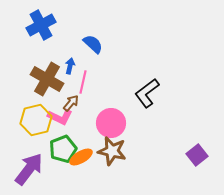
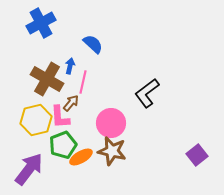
blue cross: moved 2 px up
pink L-shape: rotated 60 degrees clockwise
green pentagon: moved 4 px up
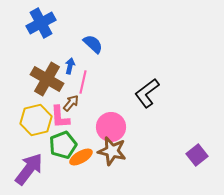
pink circle: moved 4 px down
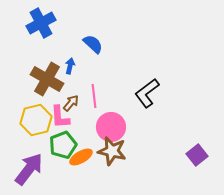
pink line: moved 11 px right, 14 px down; rotated 20 degrees counterclockwise
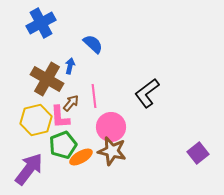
purple square: moved 1 px right, 2 px up
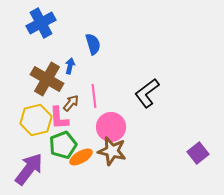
blue semicircle: rotated 30 degrees clockwise
pink L-shape: moved 1 px left, 1 px down
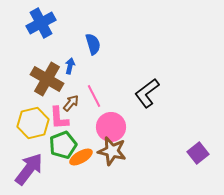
pink line: rotated 20 degrees counterclockwise
yellow hexagon: moved 3 px left, 3 px down
